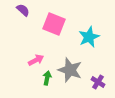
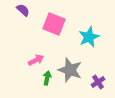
purple cross: rotated 24 degrees clockwise
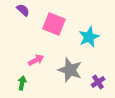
green arrow: moved 25 px left, 5 px down
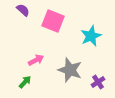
pink square: moved 1 px left, 3 px up
cyan star: moved 2 px right, 1 px up
green arrow: moved 3 px right, 1 px up; rotated 32 degrees clockwise
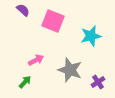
cyan star: rotated 10 degrees clockwise
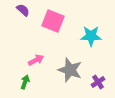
cyan star: rotated 15 degrees clockwise
green arrow: rotated 24 degrees counterclockwise
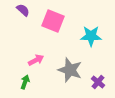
purple cross: rotated 16 degrees counterclockwise
